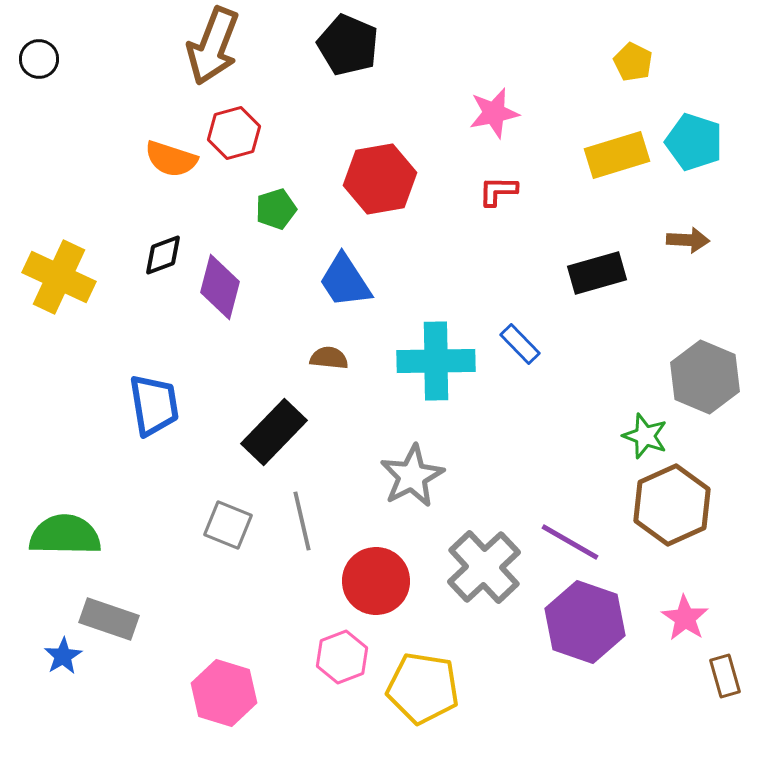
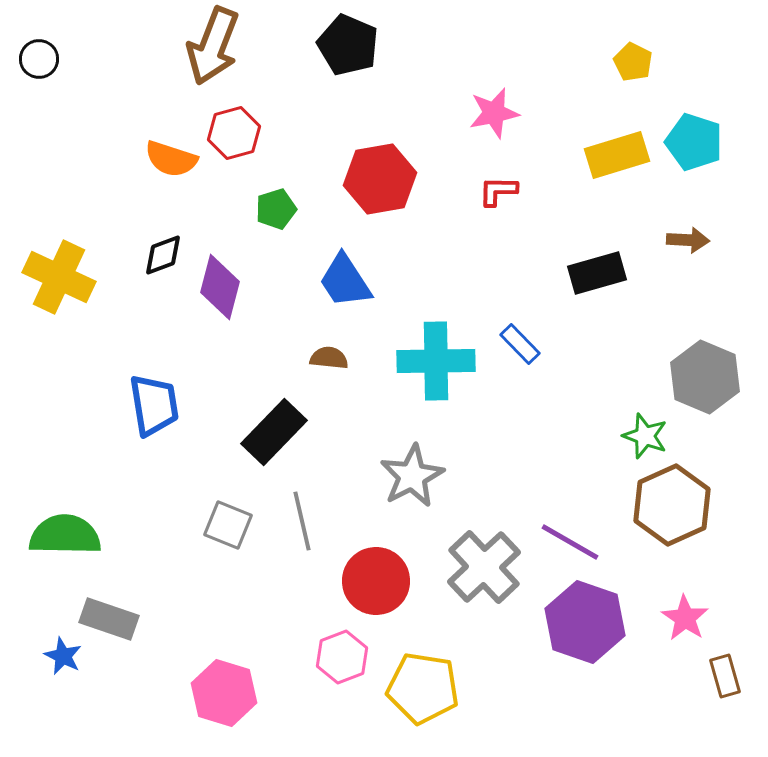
blue star at (63, 656): rotated 15 degrees counterclockwise
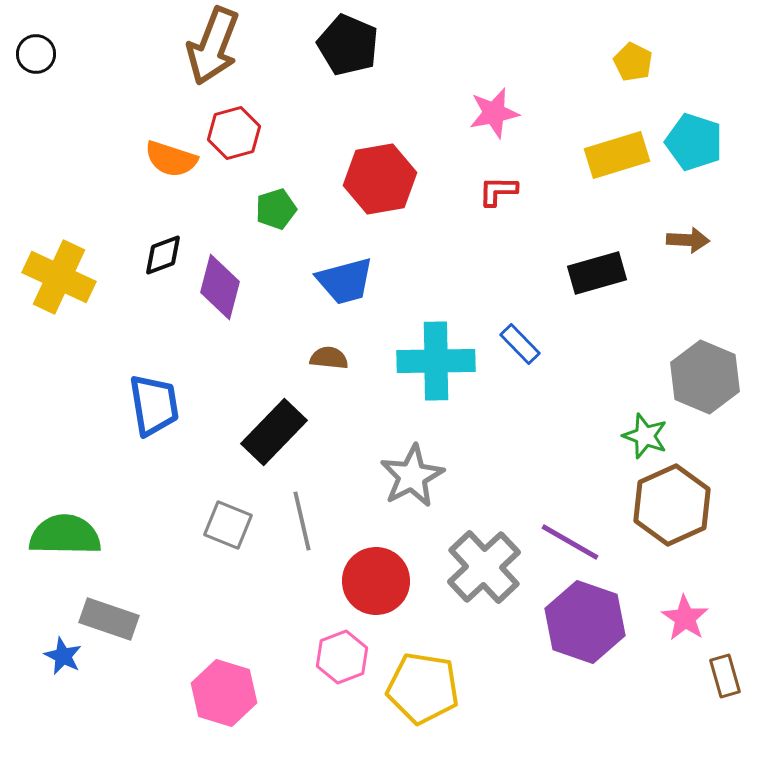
black circle at (39, 59): moved 3 px left, 5 px up
blue trapezoid at (345, 281): rotated 72 degrees counterclockwise
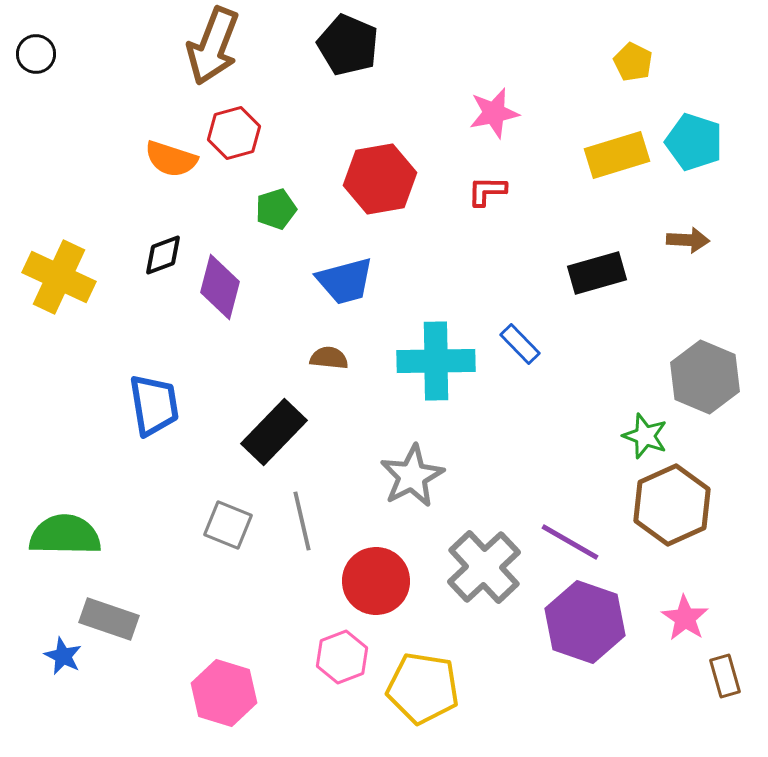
red L-shape at (498, 191): moved 11 px left
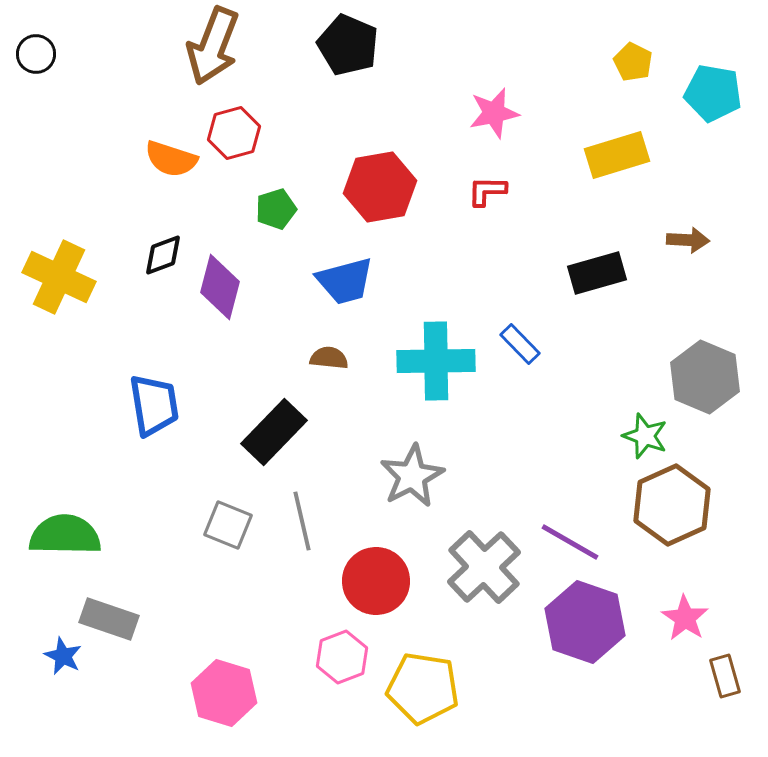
cyan pentagon at (694, 142): moved 19 px right, 49 px up; rotated 8 degrees counterclockwise
red hexagon at (380, 179): moved 8 px down
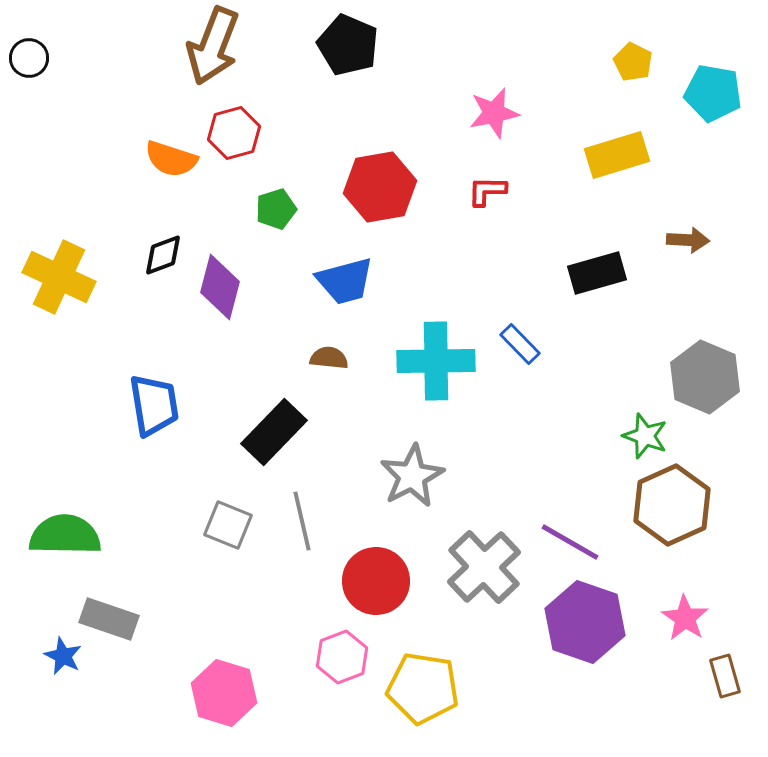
black circle at (36, 54): moved 7 px left, 4 px down
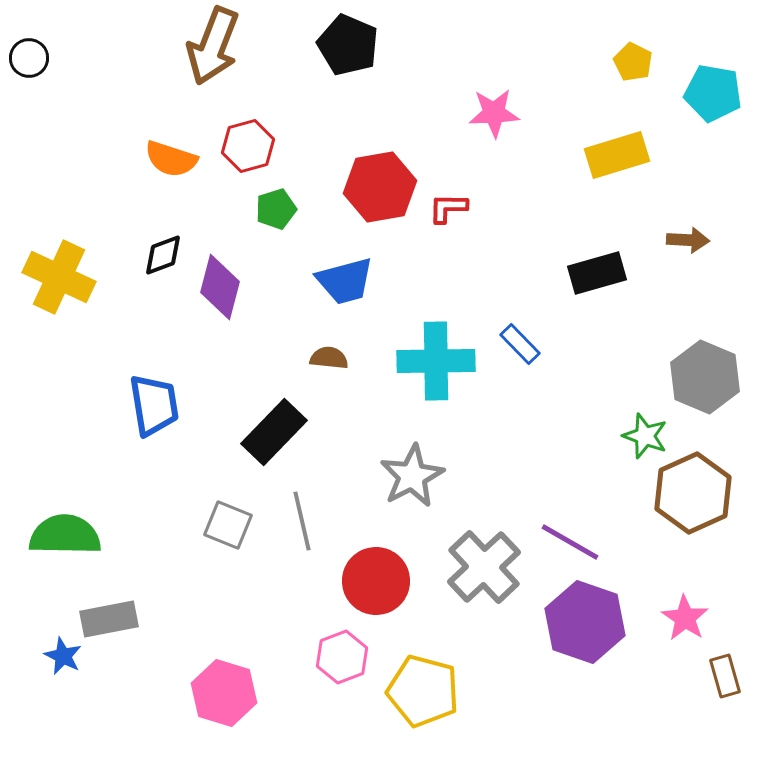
pink star at (494, 113): rotated 9 degrees clockwise
red hexagon at (234, 133): moved 14 px right, 13 px down
red L-shape at (487, 191): moved 39 px left, 17 px down
brown hexagon at (672, 505): moved 21 px right, 12 px up
gray rectangle at (109, 619): rotated 30 degrees counterclockwise
yellow pentagon at (423, 688): moved 3 px down; rotated 6 degrees clockwise
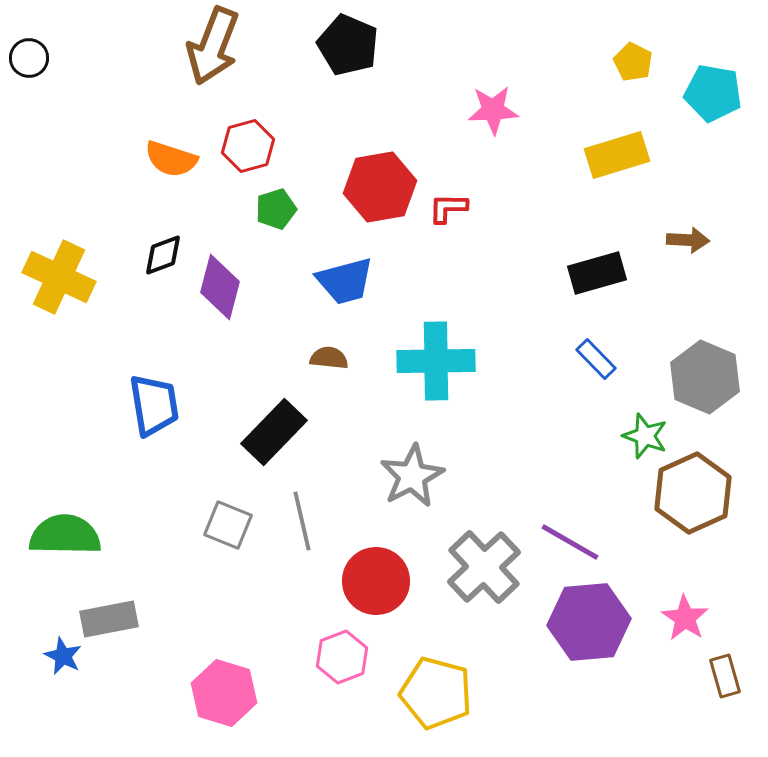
pink star at (494, 113): moved 1 px left, 3 px up
blue rectangle at (520, 344): moved 76 px right, 15 px down
purple hexagon at (585, 622): moved 4 px right; rotated 24 degrees counterclockwise
yellow pentagon at (423, 691): moved 13 px right, 2 px down
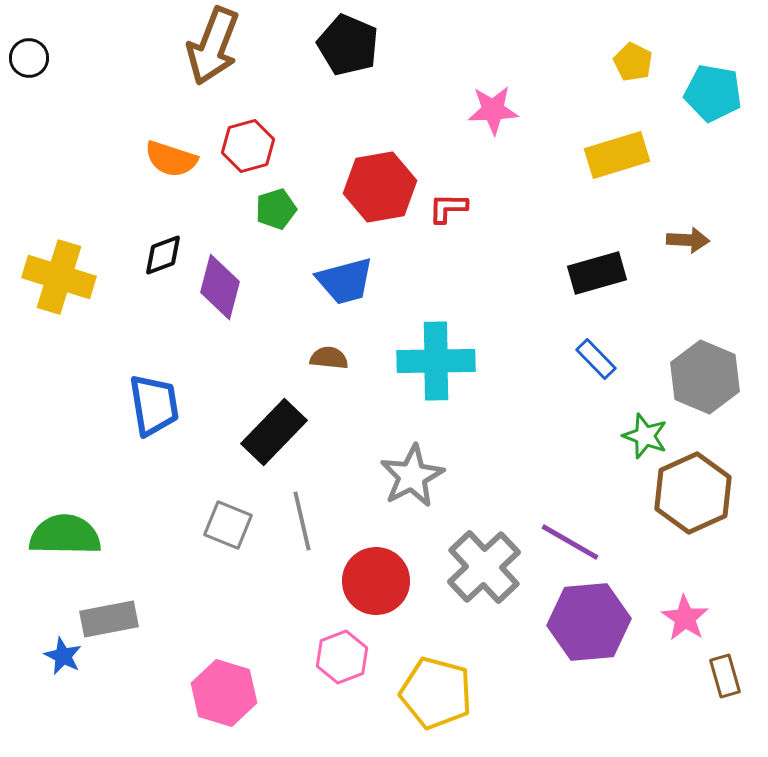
yellow cross at (59, 277): rotated 8 degrees counterclockwise
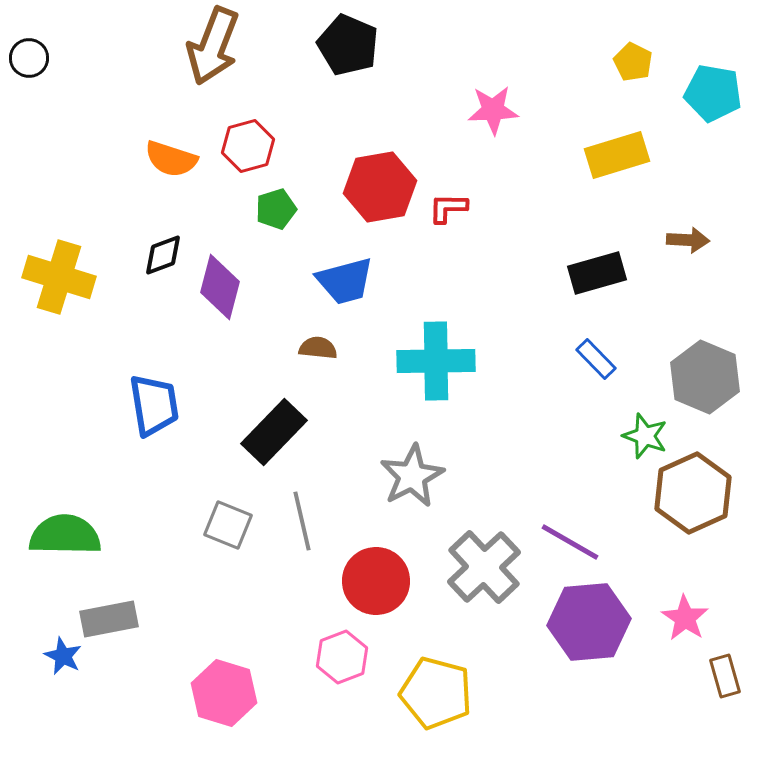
brown semicircle at (329, 358): moved 11 px left, 10 px up
